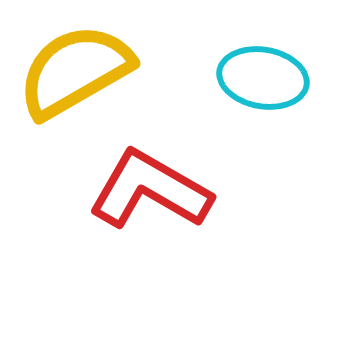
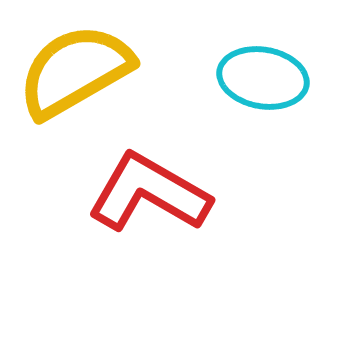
red L-shape: moved 1 px left, 3 px down
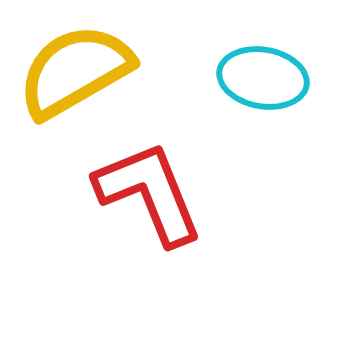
red L-shape: rotated 38 degrees clockwise
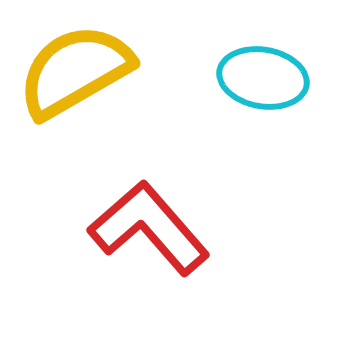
red L-shape: moved 35 px down; rotated 19 degrees counterclockwise
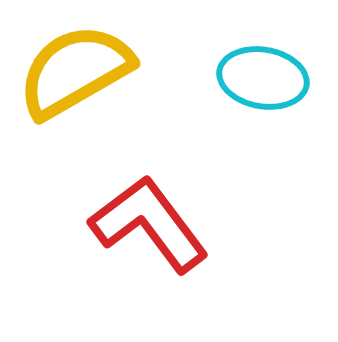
red L-shape: moved 4 px up; rotated 4 degrees clockwise
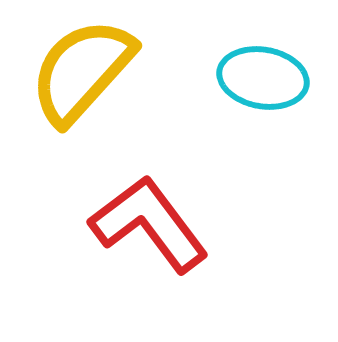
yellow semicircle: moved 7 px right; rotated 18 degrees counterclockwise
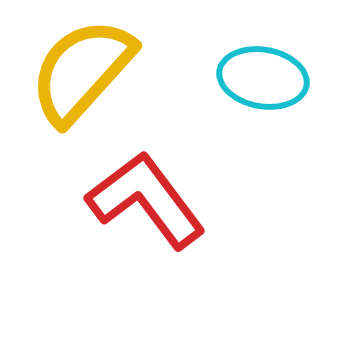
red L-shape: moved 3 px left, 24 px up
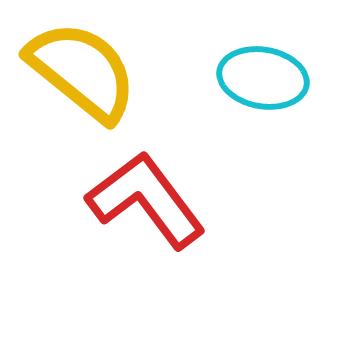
yellow semicircle: rotated 87 degrees clockwise
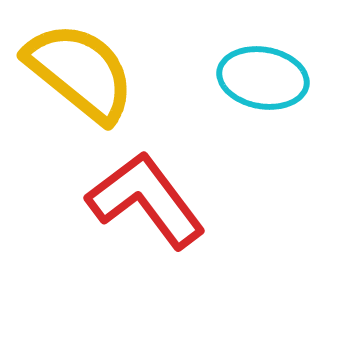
yellow semicircle: moved 2 px left, 1 px down
